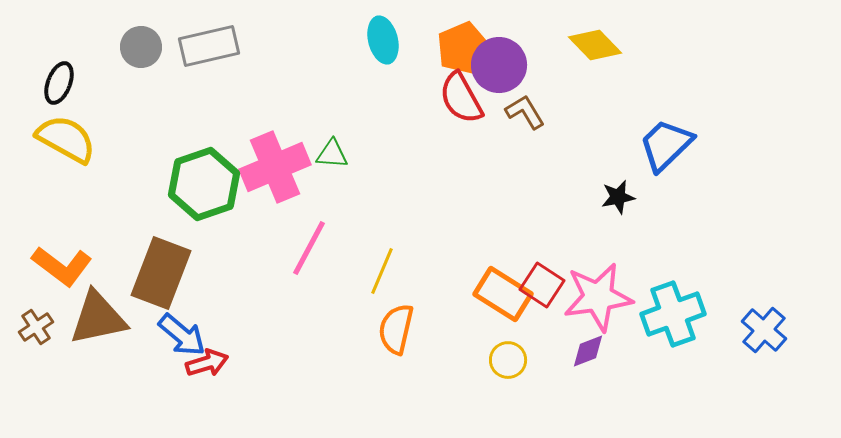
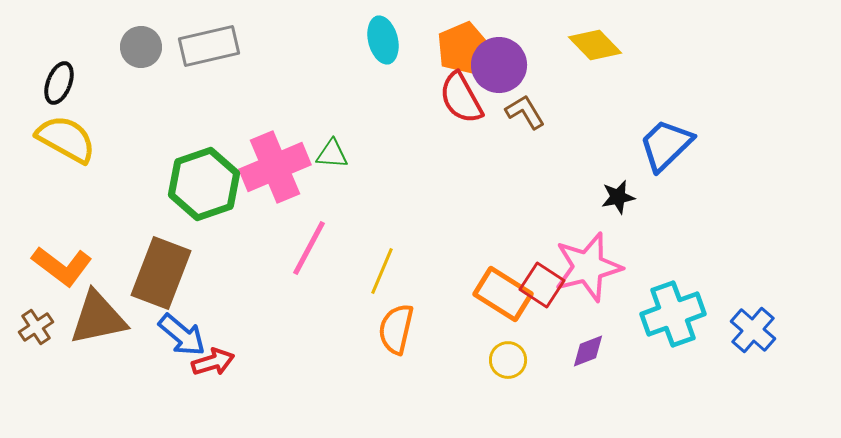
pink star: moved 10 px left, 30 px up; rotated 6 degrees counterclockwise
blue cross: moved 11 px left
red arrow: moved 6 px right, 1 px up
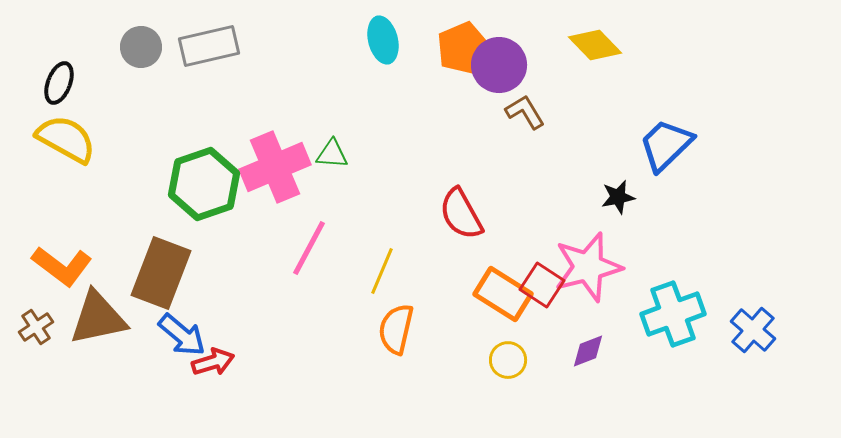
red semicircle: moved 116 px down
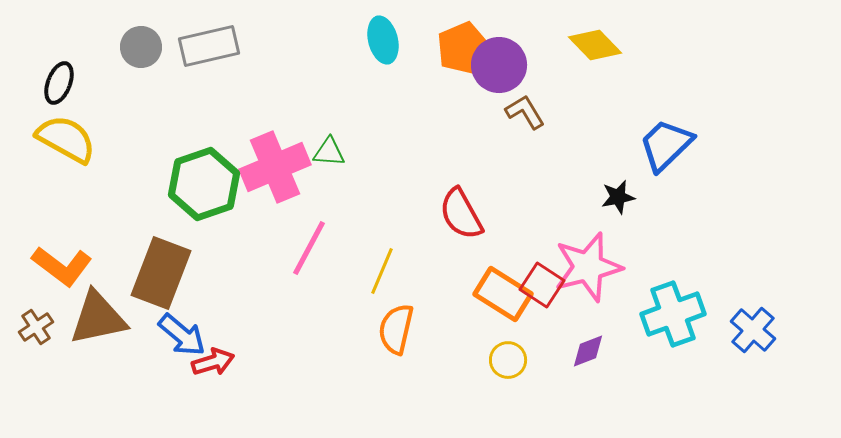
green triangle: moved 3 px left, 2 px up
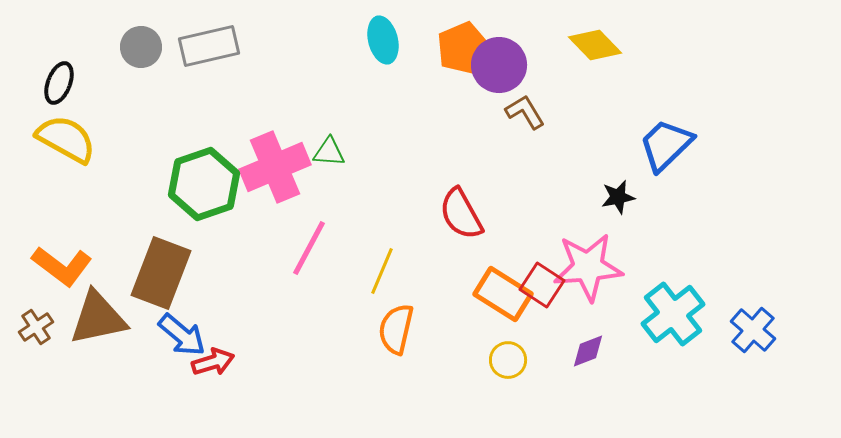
pink star: rotated 10 degrees clockwise
cyan cross: rotated 18 degrees counterclockwise
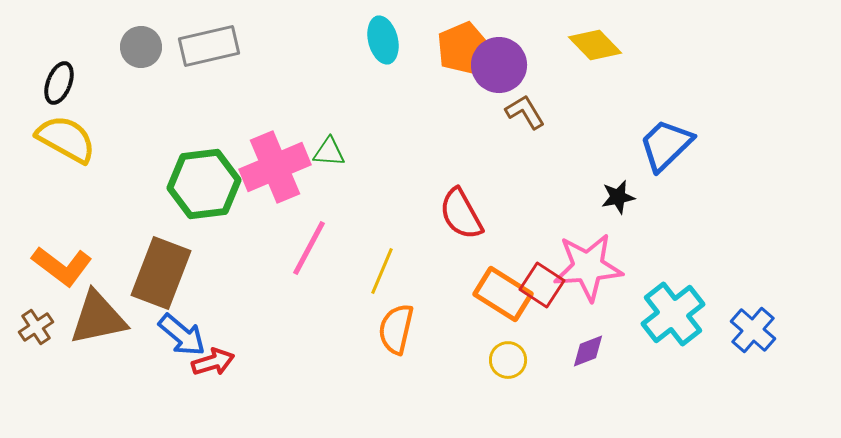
green hexagon: rotated 12 degrees clockwise
